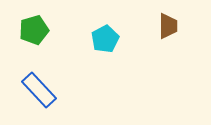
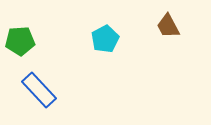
brown trapezoid: rotated 152 degrees clockwise
green pentagon: moved 14 px left, 11 px down; rotated 12 degrees clockwise
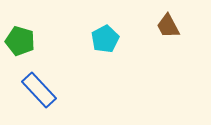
green pentagon: rotated 20 degrees clockwise
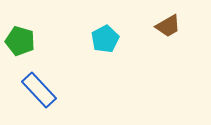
brown trapezoid: rotated 92 degrees counterclockwise
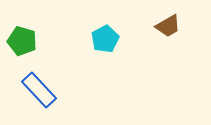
green pentagon: moved 2 px right
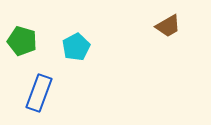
cyan pentagon: moved 29 px left, 8 px down
blue rectangle: moved 3 px down; rotated 63 degrees clockwise
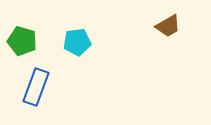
cyan pentagon: moved 1 px right, 5 px up; rotated 20 degrees clockwise
blue rectangle: moved 3 px left, 6 px up
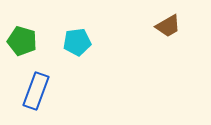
blue rectangle: moved 4 px down
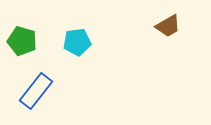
blue rectangle: rotated 18 degrees clockwise
